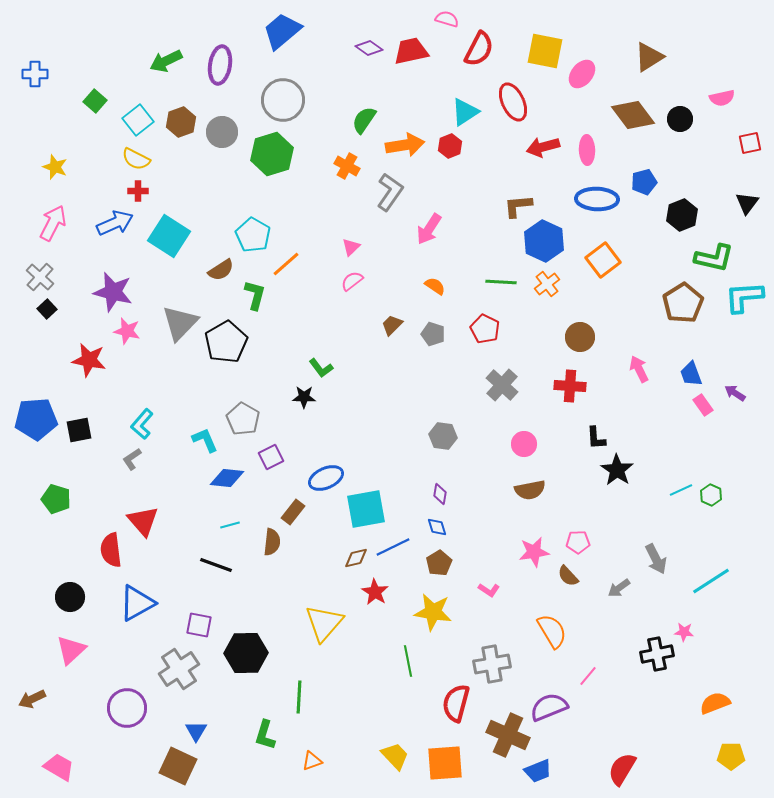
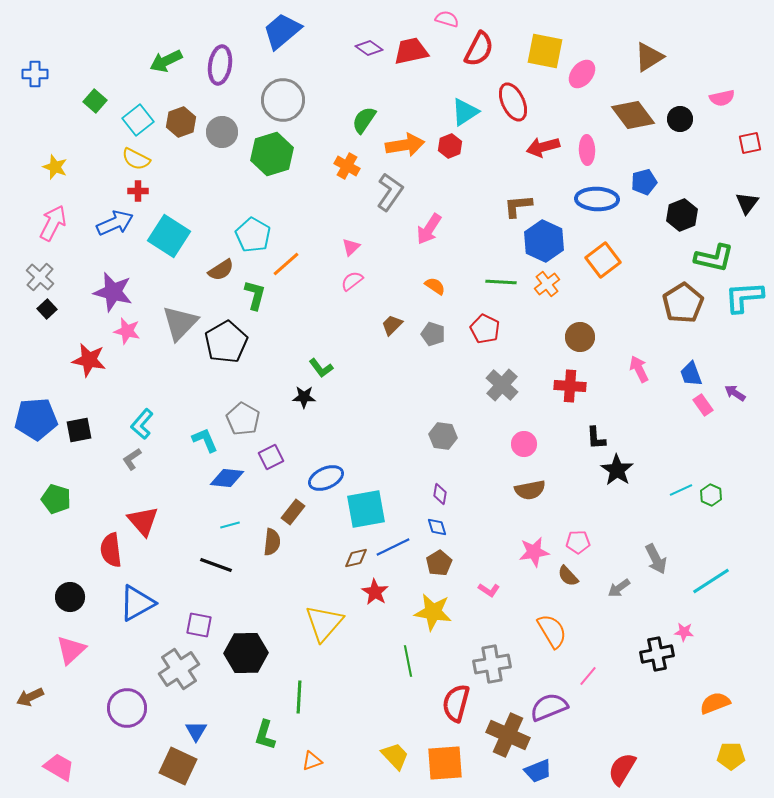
brown arrow at (32, 699): moved 2 px left, 2 px up
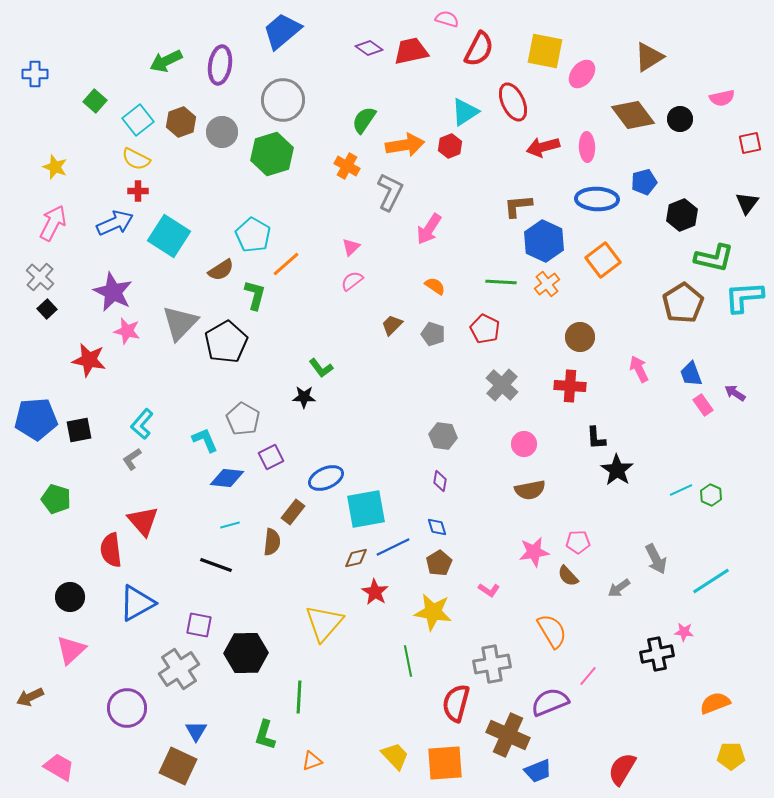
pink ellipse at (587, 150): moved 3 px up
gray L-shape at (390, 192): rotated 9 degrees counterclockwise
purple star at (113, 292): rotated 12 degrees clockwise
purple diamond at (440, 494): moved 13 px up
purple semicircle at (549, 707): moved 1 px right, 5 px up
